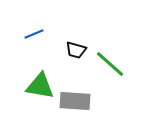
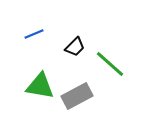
black trapezoid: moved 1 px left, 3 px up; rotated 60 degrees counterclockwise
gray rectangle: moved 2 px right, 5 px up; rotated 32 degrees counterclockwise
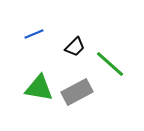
green triangle: moved 1 px left, 2 px down
gray rectangle: moved 4 px up
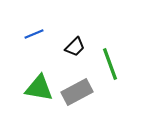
green line: rotated 28 degrees clockwise
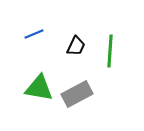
black trapezoid: moved 1 px right, 1 px up; rotated 20 degrees counterclockwise
green line: moved 13 px up; rotated 24 degrees clockwise
gray rectangle: moved 2 px down
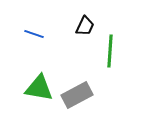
blue line: rotated 42 degrees clockwise
black trapezoid: moved 9 px right, 20 px up
gray rectangle: moved 1 px down
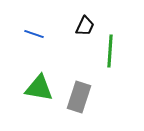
gray rectangle: moved 2 px right, 2 px down; rotated 44 degrees counterclockwise
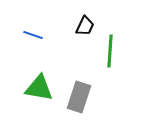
blue line: moved 1 px left, 1 px down
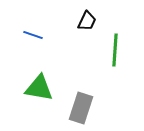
black trapezoid: moved 2 px right, 5 px up
green line: moved 5 px right, 1 px up
gray rectangle: moved 2 px right, 11 px down
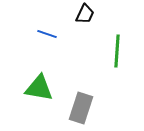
black trapezoid: moved 2 px left, 7 px up
blue line: moved 14 px right, 1 px up
green line: moved 2 px right, 1 px down
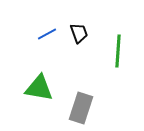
black trapezoid: moved 6 px left, 19 px down; rotated 45 degrees counterclockwise
blue line: rotated 48 degrees counterclockwise
green line: moved 1 px right
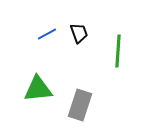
green triangle: moved 1 px left, 1 px down; rotated 16 degrees counterclockwise
gray rectangle: moved 1 px left, 3 px up
